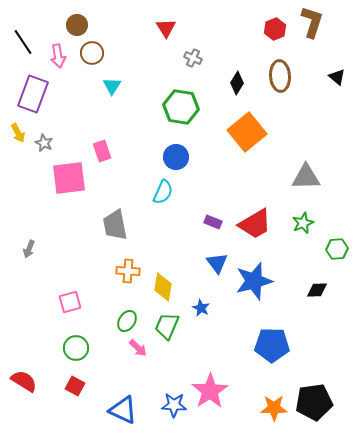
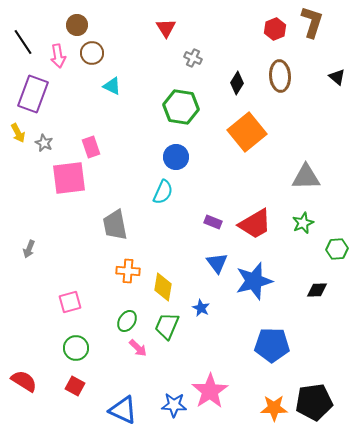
cyan triangle at (112, 86): rotated 36 degrees counterclockwise
pink rectangle at (102, 151): moved 11 px left, 4 px up
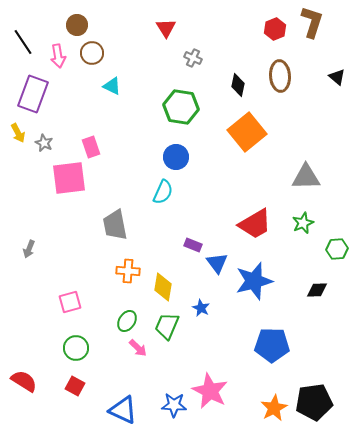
black diamond at (237, 83): moved 1 px right, 2 px down; rotated 20 degrees counterclockwise
purple rectangle at (213, 222): moved 20 px left, 23 px down
pink star at (210, 391): rotated 12 degrees counterclockwise
orange star at (274, 408): rotated 28 degrees counterclockwise
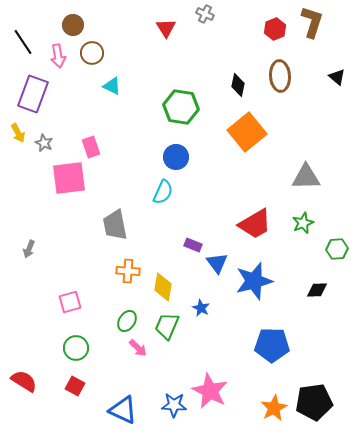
brown circle at (77, 25): moved 4 px left
gray cross at (193, 58): moved 12 px right, 44 px up
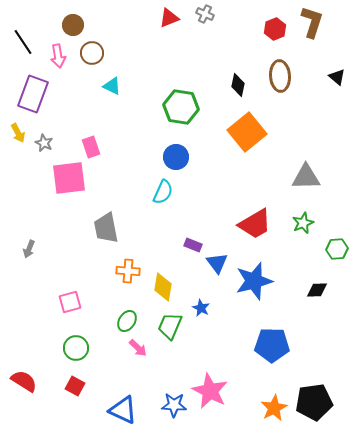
red triangle at (166, 28): moved 3 px right, 10 px up; rotated 40 degrees clockwise
gray trapezoid at (115, 225): moved 9 px left, 3 px down
green trapezoid at (167, 326): moved 3 px right
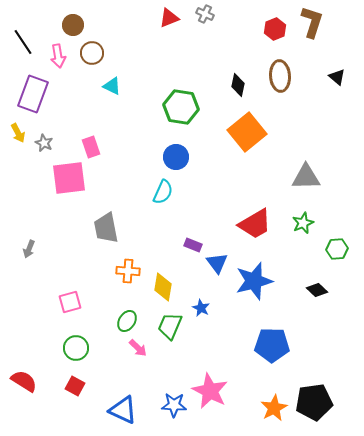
black diamond at (317, 290): rotated 45 degrees clockwise
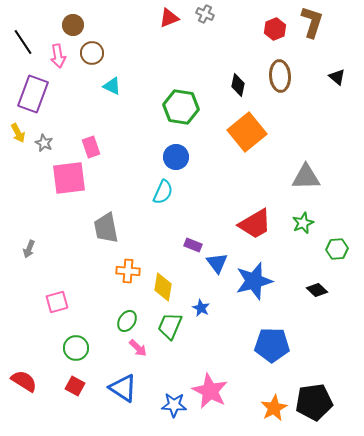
pink square at (70, 302): moved 13 px left
blue triangle at (123, 410): moved 22 px up; rotated 8 degrees clockwise
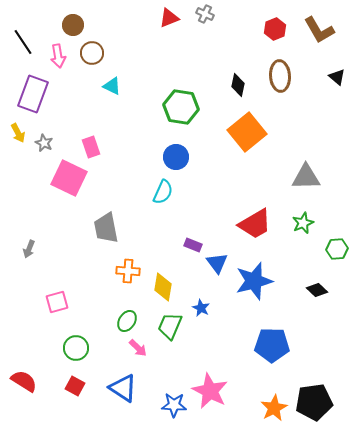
brown L-shape at (312, 22): moved 7 px right, 8 px down; rotated 132 degrees clockwise
pink square at (69, 178): rotated 33 degrees clockwise
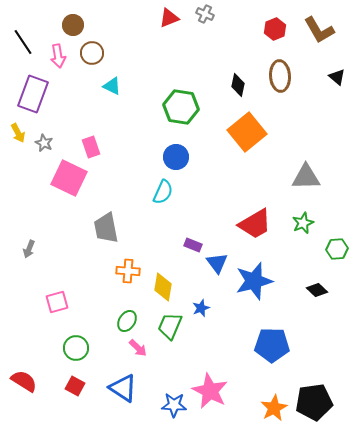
blue star at (201, 308): rotated 24 degrees clockwise
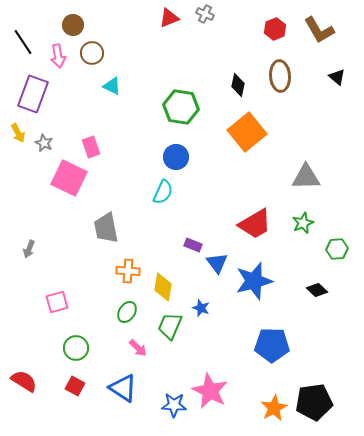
blue star at (201, 308): rotated 30 degrees counterclockwise
green ellipse at (127, 321): moved 9 px up
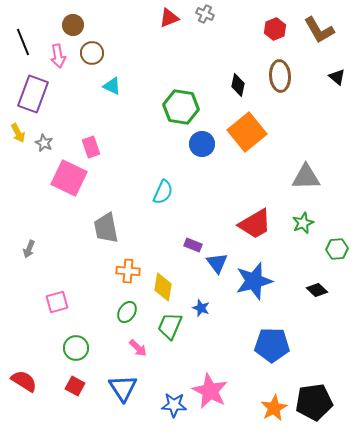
black line at (23, 42): rotated 12 degrees clockwise
blue circle at (176, 157): moved 26 px right, 13 px up
blue triangle at (123, 388): rotated 24 degrees clockwise
